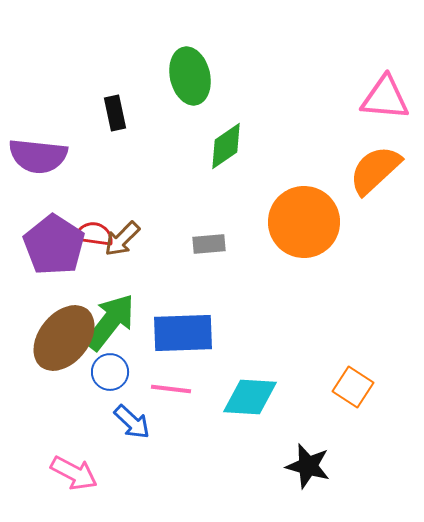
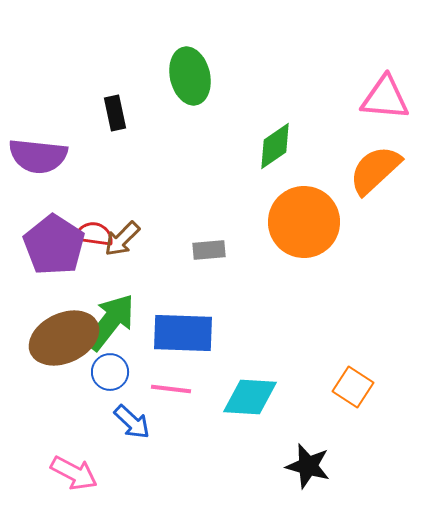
green diamond: moved 49 px right
gray rectangle: moved 6 px down
blue rectangle: rotated 4 degrees clockwise
brown ellipse: rotated 26 degrees clockwise
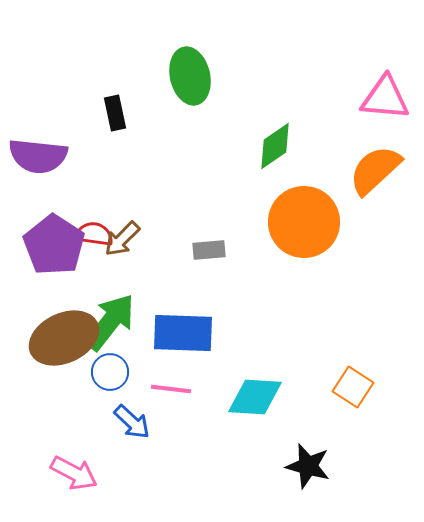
cyan diamond: moved 5 px right
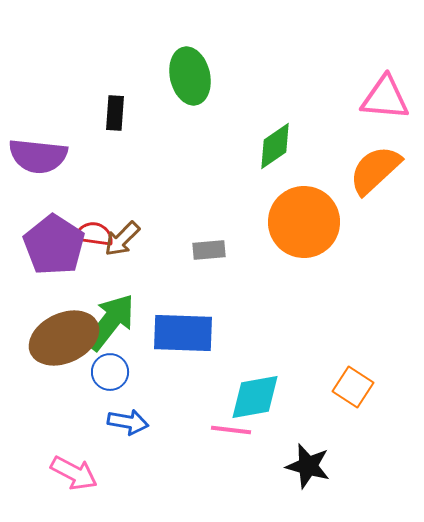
black rectangle: rotated 16 degrees clockwise
pink line: moved 60 px right, 41 px down
cyan diamond: rotated 14 degrees counterclockwise
blue arrow: moved 4 px left; rotated 33 degrees counterclockwise
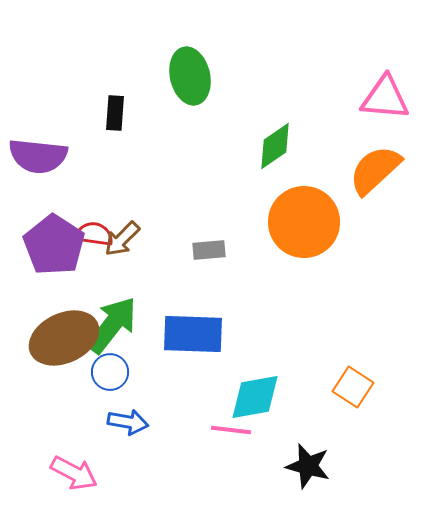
green arrow: moved 2 px right, 3 px down
blue rectangle: moved 10 px right, 1 px down
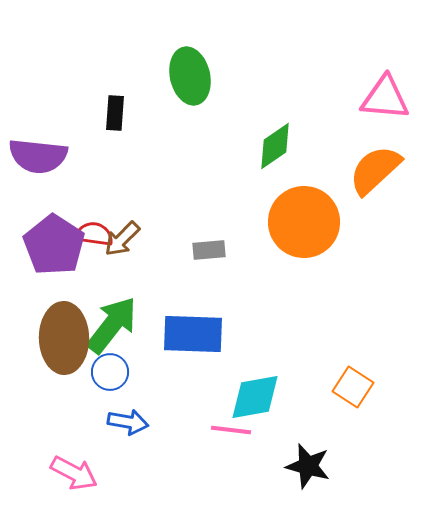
brown ellipse: rotated 66 degrees counterclockwise
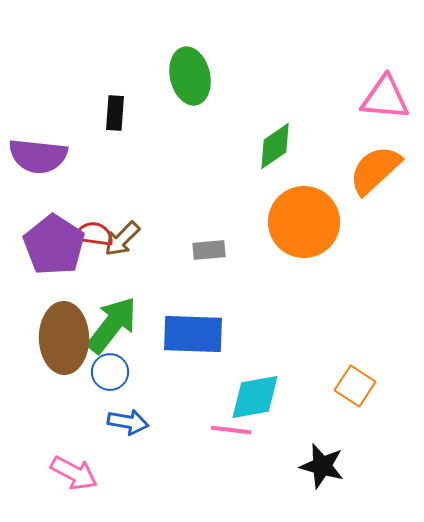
orange square: moved 2 px right, 1 px up
black star: moved 14 px right
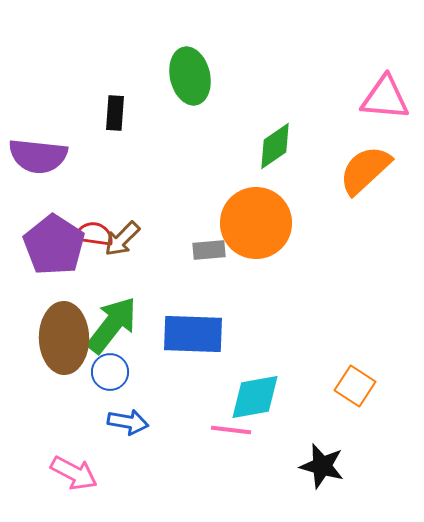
orange semicircle: moved 10 px left
orange circle: moved 48 px left, 1 px down
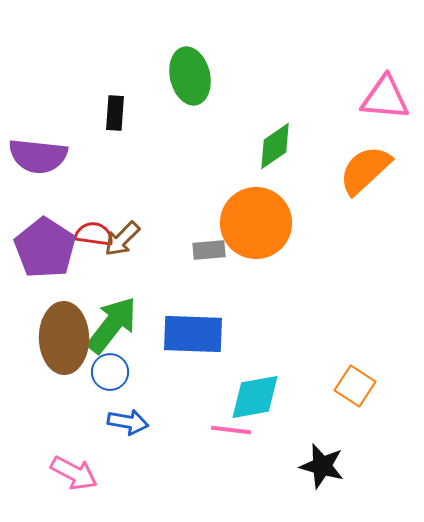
purple pentagon: moved 9 px left, 3 px down
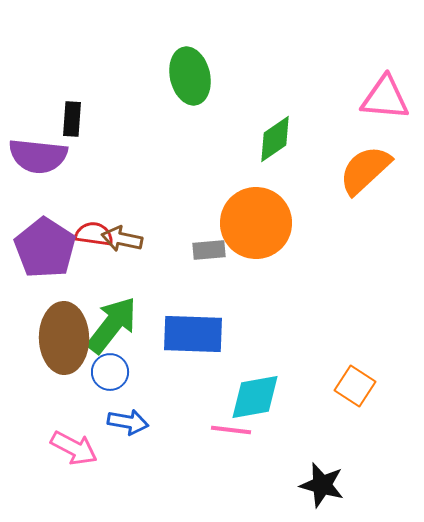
black rectangle: moved 43 px left, 6 px down
green diamond: moved 7 px up
brown arrow: rotated 57 degrees clockwise
black star: moved 19 px down
pink arrow: moved 25 px up
